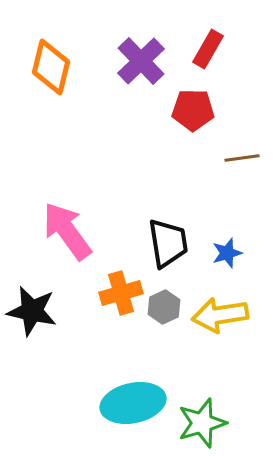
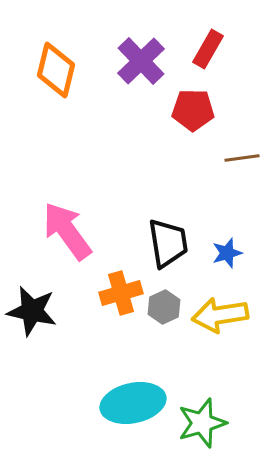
orange diamond: moved 5 px right, 3 px down
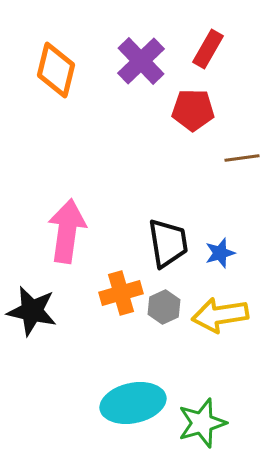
pink arrow: rotated 44 degrees clockwise
blue star: moved 7 px left
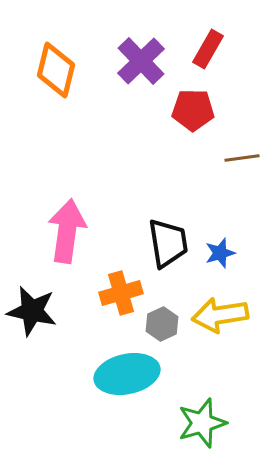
gray hexagon: moved 2 px left, 17 px down
cyan ellipse: moved 6 px left, 29 px up
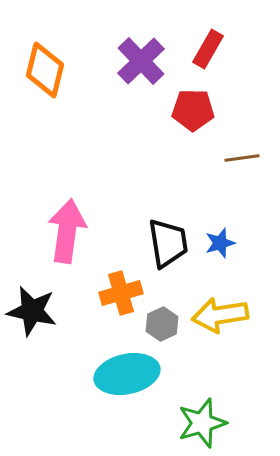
orange diamond: moved 11 px left
blue star: moved 10 px up
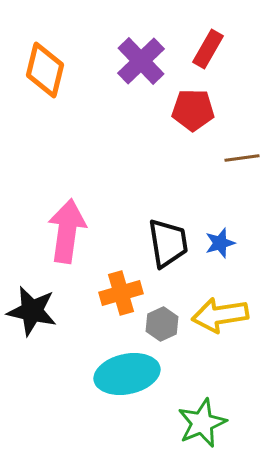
green star: rotated 6 degrees counterclockwise
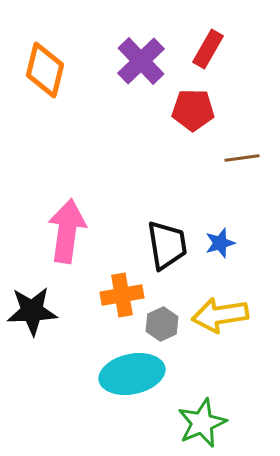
black trapezoid: moved 1 px left, 2 px down
orange cross: moved 1 px right, 2 px down; rotated 6 degrees clockwise
black star: rotated 15 degrees counterclockwise
cyan ellipse: moved 5 px right
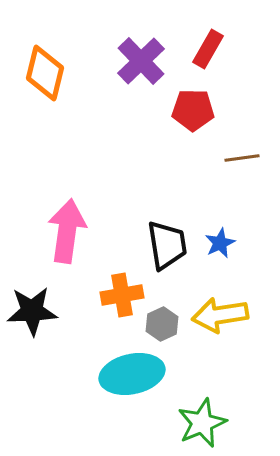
orange diamond: moved 3 px down
blue star: rotated 8 degrees counterclockwise
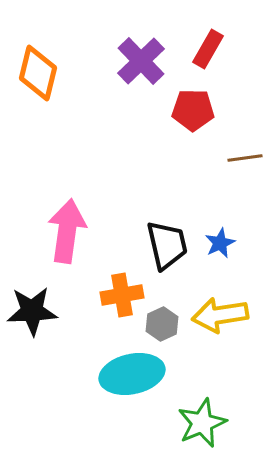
orange diamond: moved 7 px left
brown line: moved 3 px right
black trapezoid: rotated 4 degrees counterclockwise
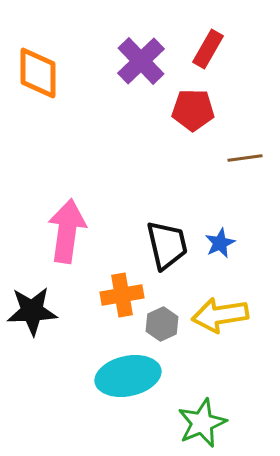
orange diamond: rotated 14 degrees counterclockwise
cyan ellipse: moved 4 px left, 2 px down
